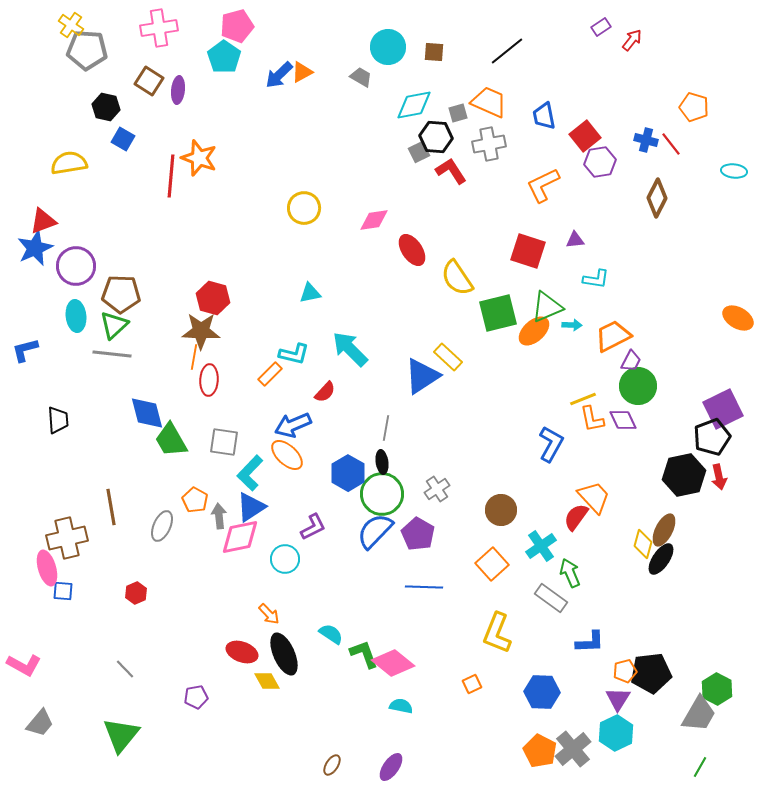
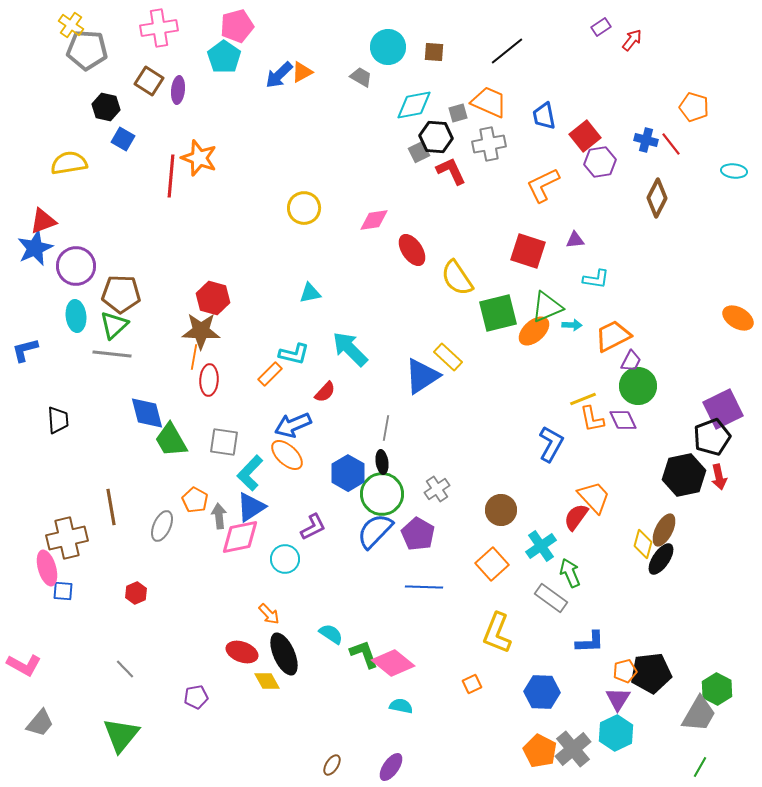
red L-shape at (451, 171): rotated 8 degrees clockwise
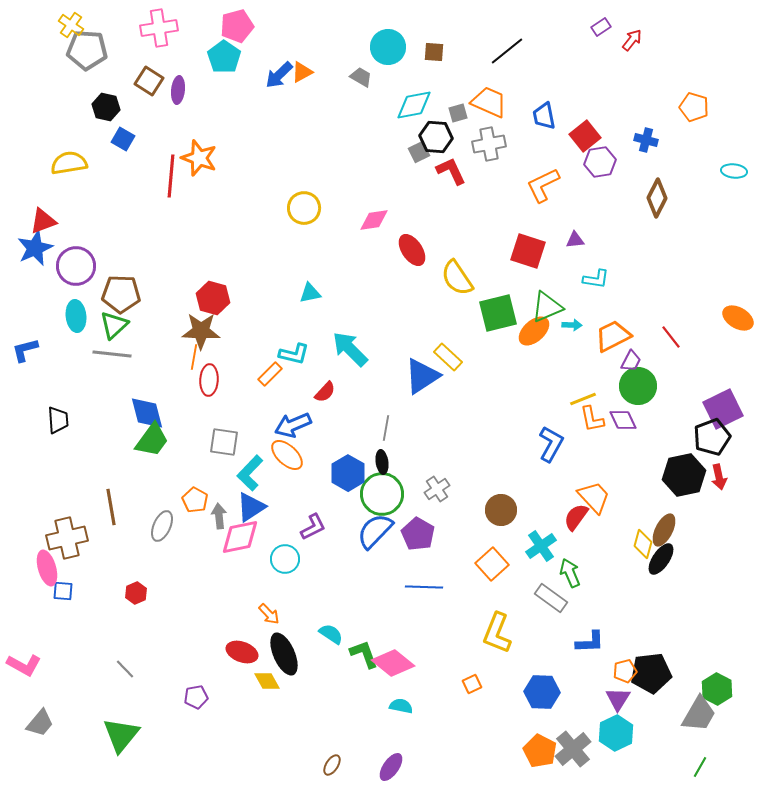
red line at (671, 144): moved 193 px down
green trapezoid at (171, 440): moved 19 px left; rotated 114 degrees counterclockwise
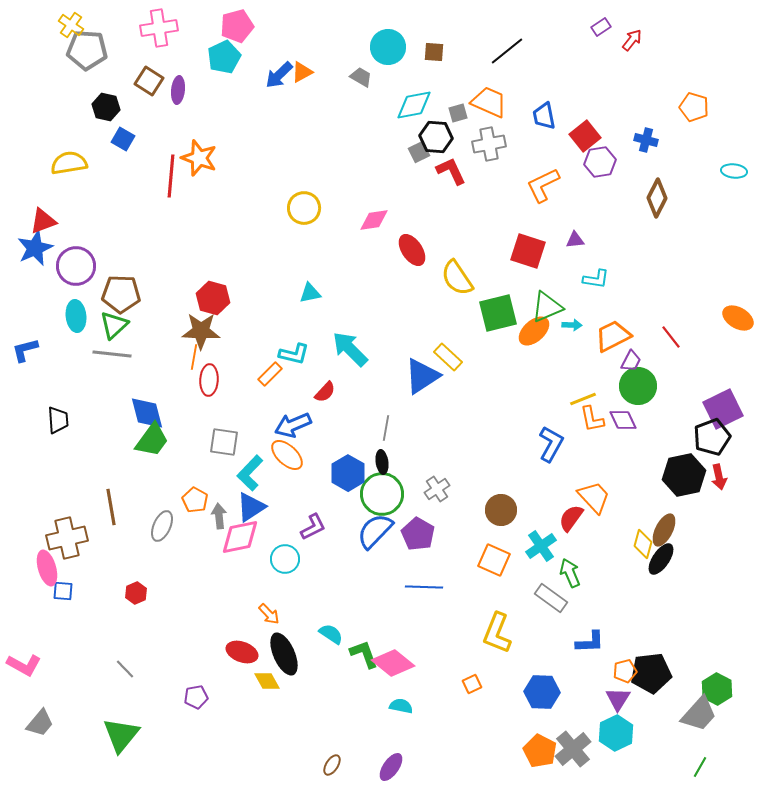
cyan pentagon at (224, 57): rotated 12 degrees clockwise
red semicircle at (576, 517): moved 5 px left, 1 px down
orange square at (492, 564): moved 2 px right, 4 px up; rotated 24 degrees counterclockwise
gray trapezoid at (699, 714): rotated 12 degrees clockwise
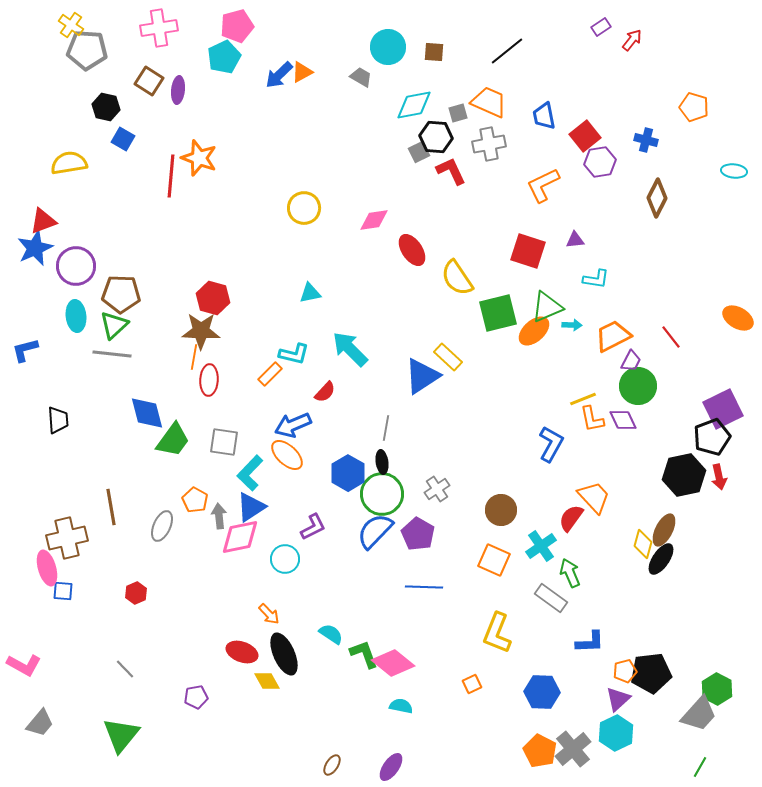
green trapezoid at (152, 440): moved 21 px right
purple triangle at (618, 699): rotated 16 degrees clockwise
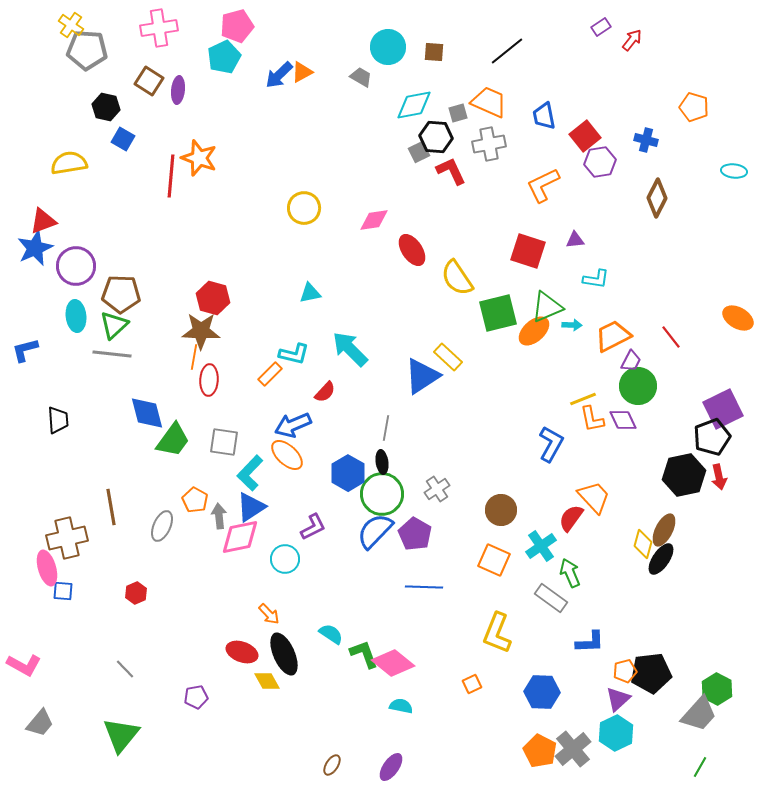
purple pentagon at (418, 534): moved 3 px left
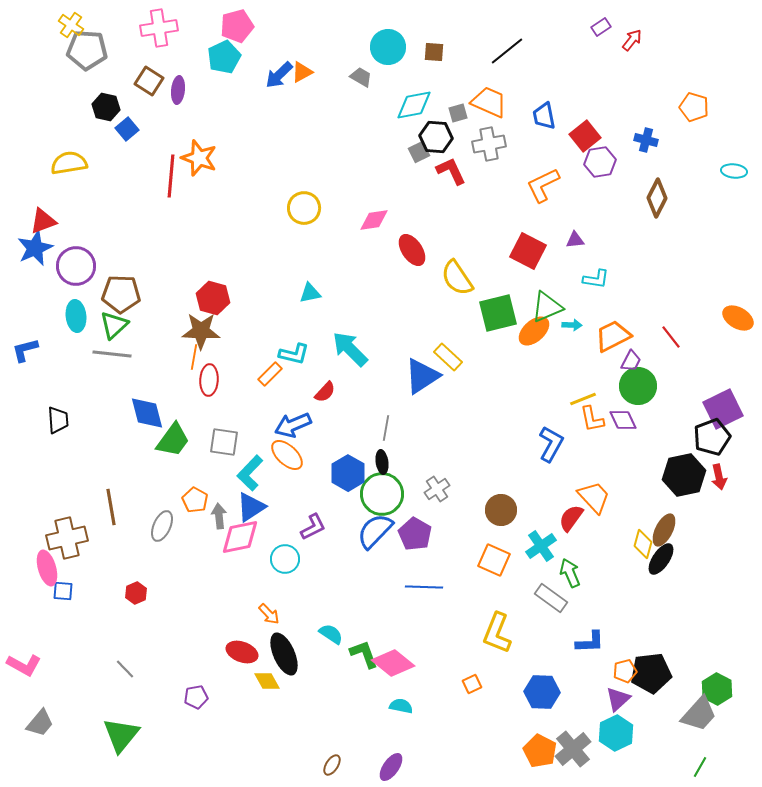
blue square at (123, 139): moved 4 px right, 10 px up; rotated 20 degrees clockwise
red square at (528, 251): rotated 9 degrees clockwise
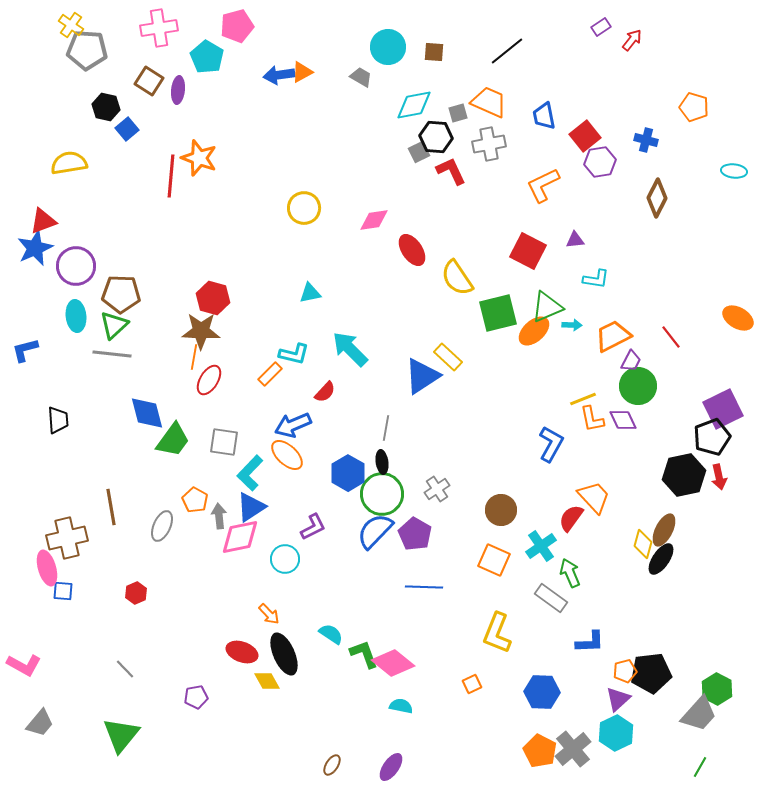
cyan pentagon at (224, 57): moved 17 px left; rotated 16 degrees counterclockwise
blue arrow at (279, 75): rotated 36 degrees clockwise
red ellipse at (209, 380): rotated 28 degrees clockwise
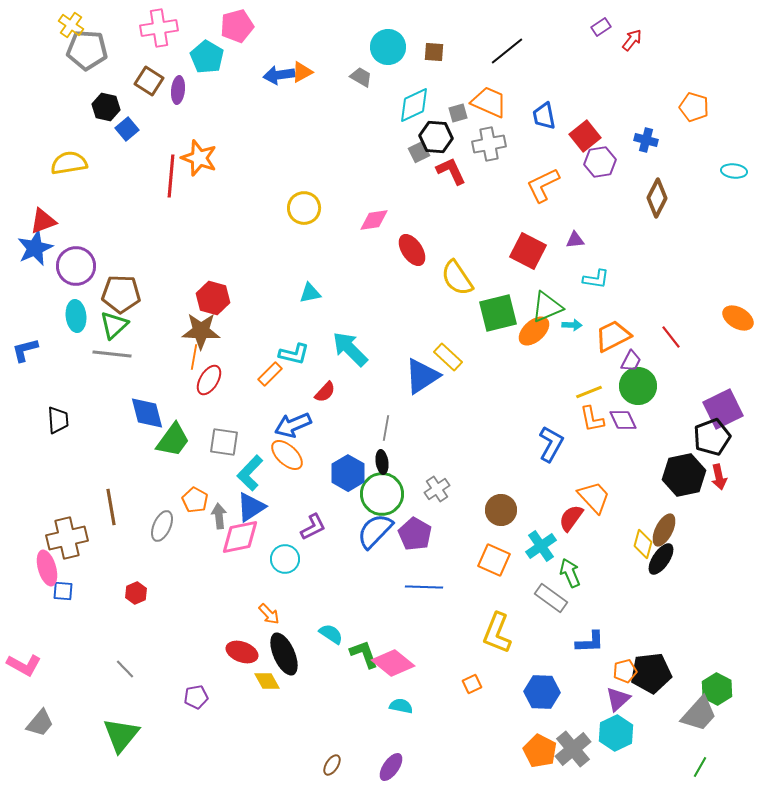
cyan diamond at (414, 105): rotated 15 degrees counterclockwise
yellow line at (583, 399): moved 6 px right, 7 px up
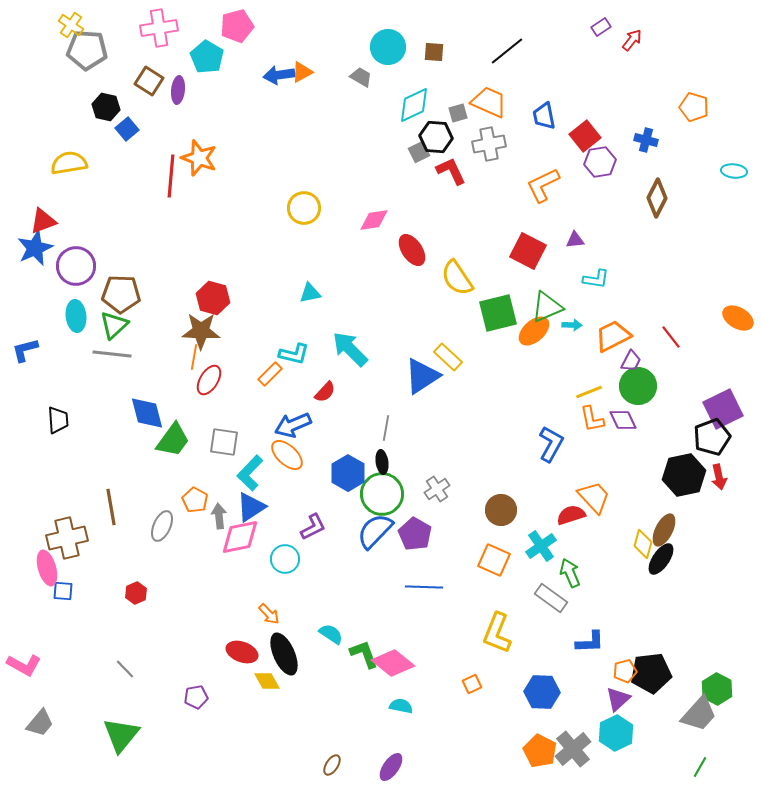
red semicircle at (571, 518): moved 3 px up; rotated 36 degrees clockwise
